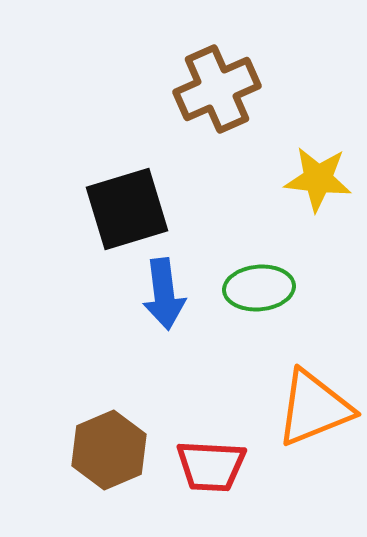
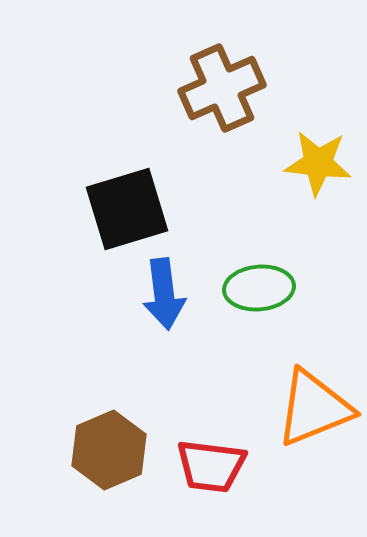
brown cross: moved 5 px right, 1 px up
yellow star: moved 16 px up
red trapezoid: rotated 4 degrees clockwise
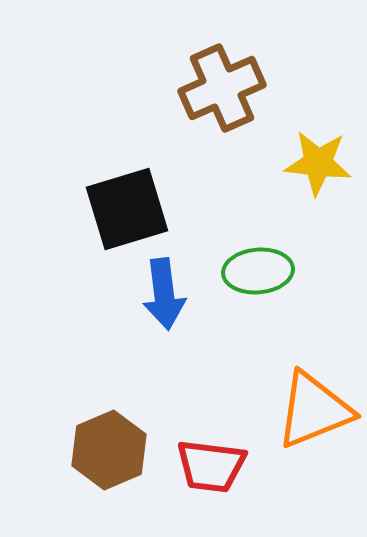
green ellipse: moved 1 px left, 17 px up
orange triangle: moved 2 px down
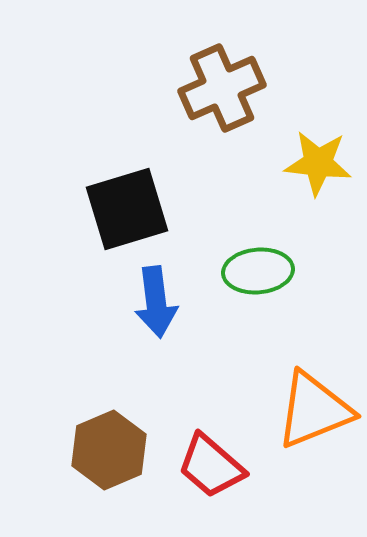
blue arrow: moved 8 px left, 8 px down
red trapezoid: rotated 34 degrees clockwise
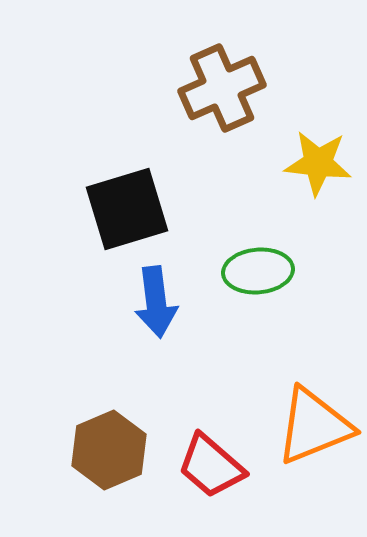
orange triangle: moved 16 px down
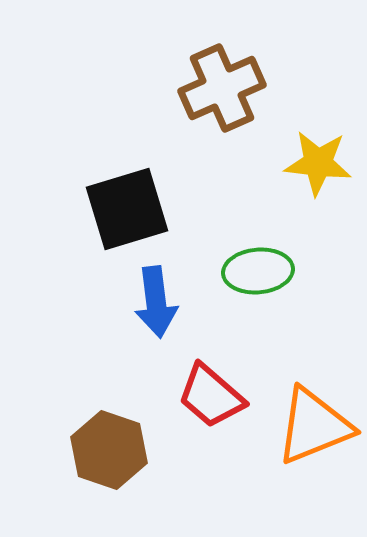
brown hexagon: rotated 18 degrees counterclockwise
red trapezoid: moved 70 px up
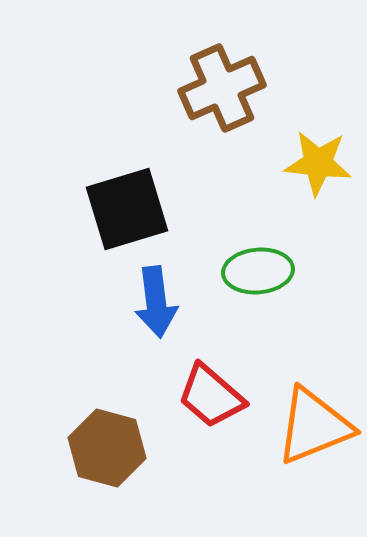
brown hexagon: moved 2 px left, 2 px up; rotated 4 degrees counterclockwise
